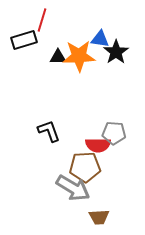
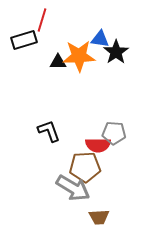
black triangle: moved 5 px down
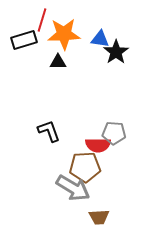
orange star: moved 15 px left, 22 px up
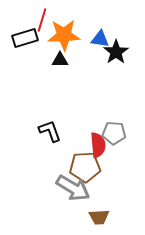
orange star: moved 1 px down
black rectangle: moved 1 px right, 2 px up
black triangle: moved 2 px right, 2 px up
black L-shape: moved 1 px right
red semicircle: rotated 95 degrees counterclockwise
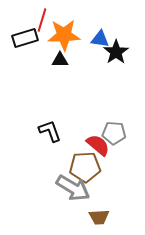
red semicircle: rotated 45 degrees counterclockwise
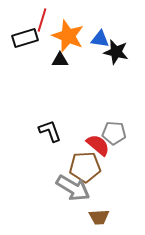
orange star: moved 4 px right, 1 px down; rotated 24 degrees clockwise
black star: rotated 25 degrees counterclockwise
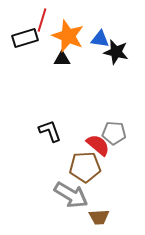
black triangle: moved 2 px right, 1 px up
gray arrow: moved 2 px left, 7 px down
